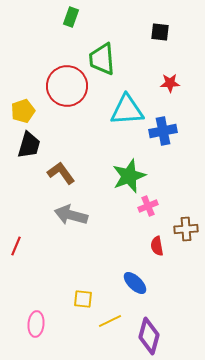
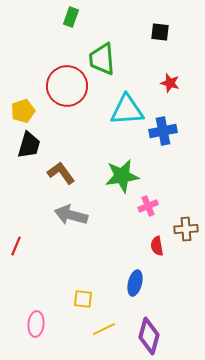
red star: rotated 18 degrees clockwise
green star: moved 7 px left; rotated 12 degrees clockwise
blue ellipse: rotated 60 degrees clockwise
yellow line: moved 6 px left, 8 px down
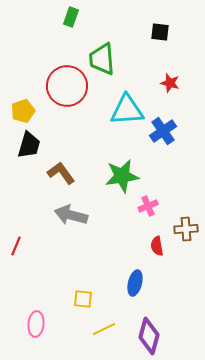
blue cross: rotated 24 degrees counterclockwise
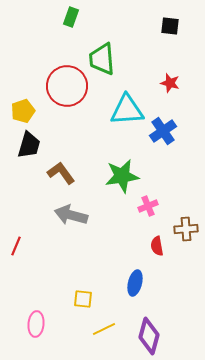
black square: moved 10 px right, 6 px up
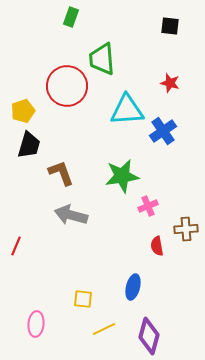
brown L-shape: rotated 16 degrees clockwise
blue ellipse: moved 2 px left, 4 px down
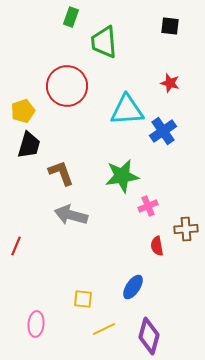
green trapezoid: moved 2 px right, 17 px up
blue ellipse: rotated 20 degrees clockwise
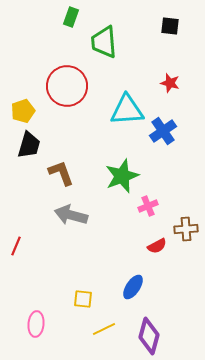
green star: rotated 12 degrees counterclockwise
red semicircle: rotated 108 degrees counterclockwise
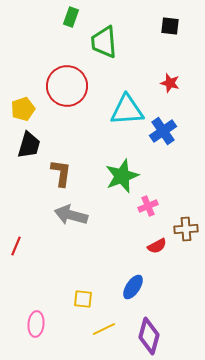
yellow pentagon: moved 2 px up
brown L-shape: rotated 28 degrees clockwise
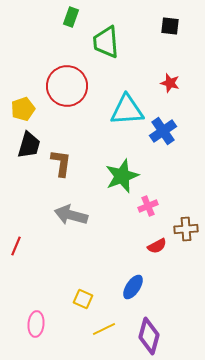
green trapezoid: moved 2 px right
brown L-shape: moved 10 px up
yellow square: rotated 18 degrees clockwise
